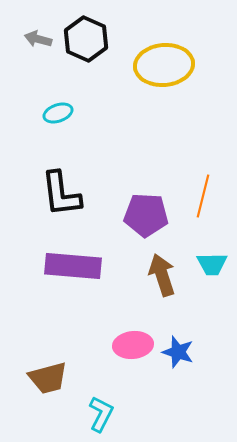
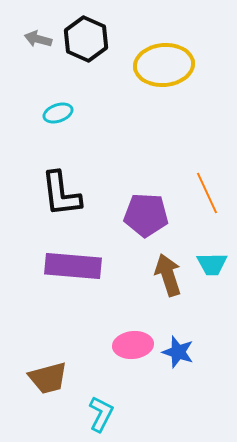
orange line: moved 4 px right, 3 px up; rotated 39 degrees counterclockwise
brown arrow: moved 6 px right
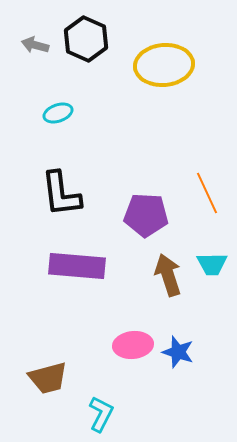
gray arrow: moved 3 px left, 6 px down
purple rectangle: moved 4 px right
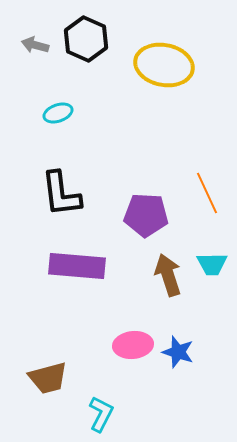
yellow ellipse: rotated 16 degrees clockwise
